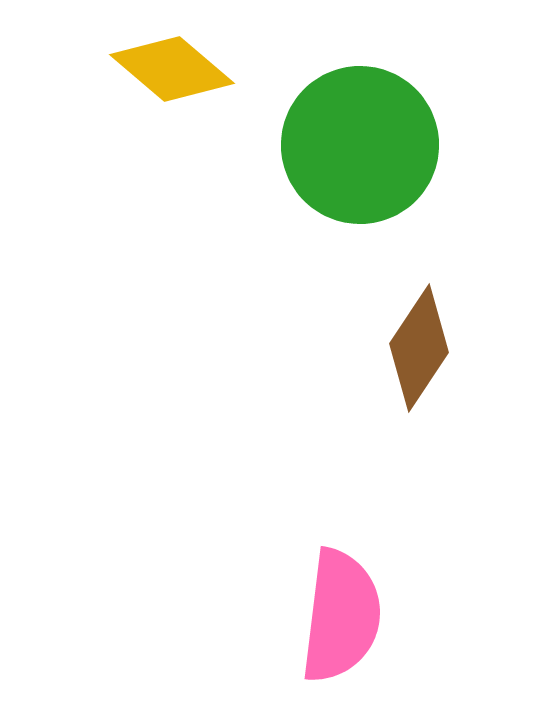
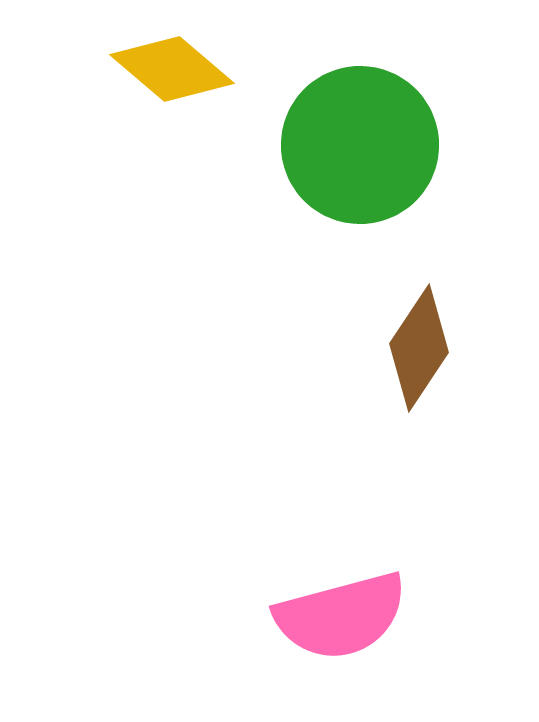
pink semicircle: rotated 68 degrees clockwise
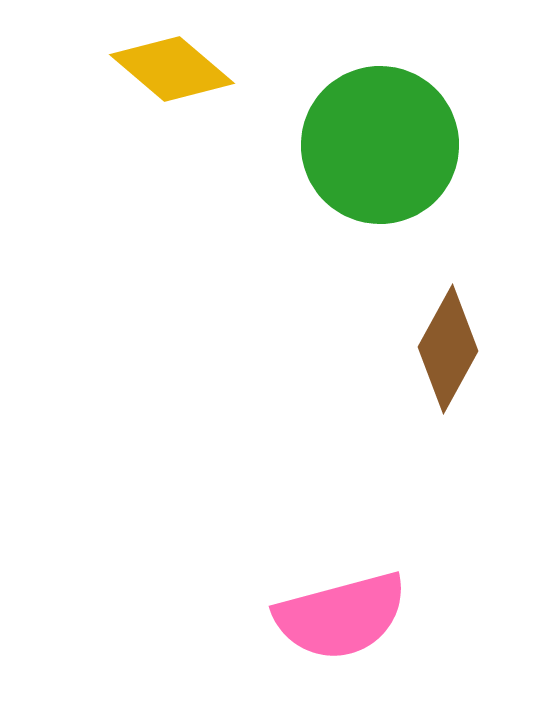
green circle: moved 20 px right
brown diamond: moved 29 px right, 1 px down; rotated 5 degrees counterclockwise
